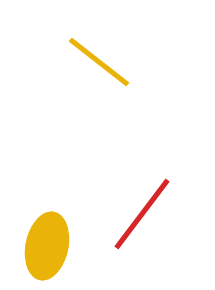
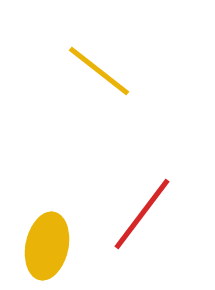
yellow line: moved 9 px down
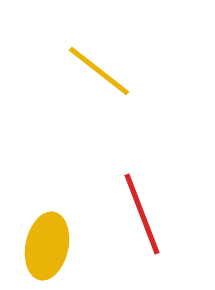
red line: rotated 58 degrees counterclockwise
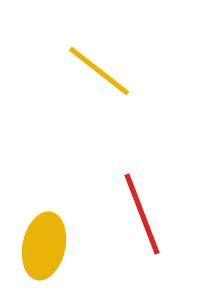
yellow ellipse: moved 3 px left
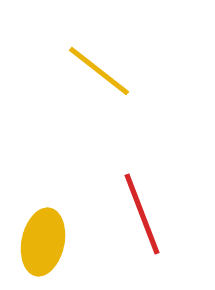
yellow ellipse: moved 1 px left, 4 px up
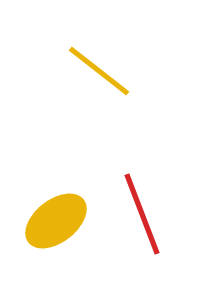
yellow ellipse: moved 13 px right, 21 px up; rotated 40 degrees clockwise
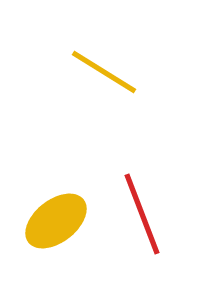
yellow line: moved 5 px right, 1 px down; rotated 6 degrees counterclockwise
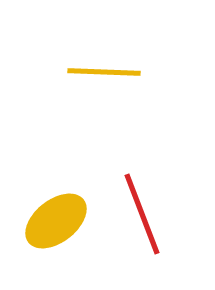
yellow line: rotated 30 degrees counterclockwise
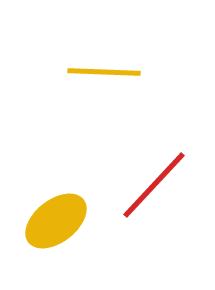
red line: moved 12 px right, 29 px up; rotated 64 degrees clockwise
